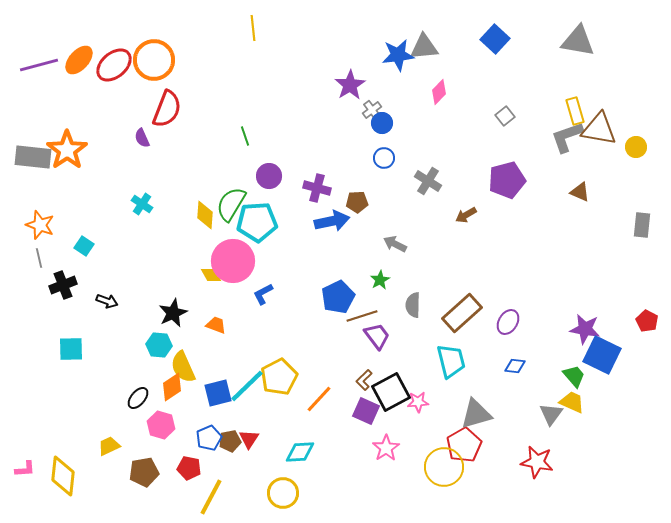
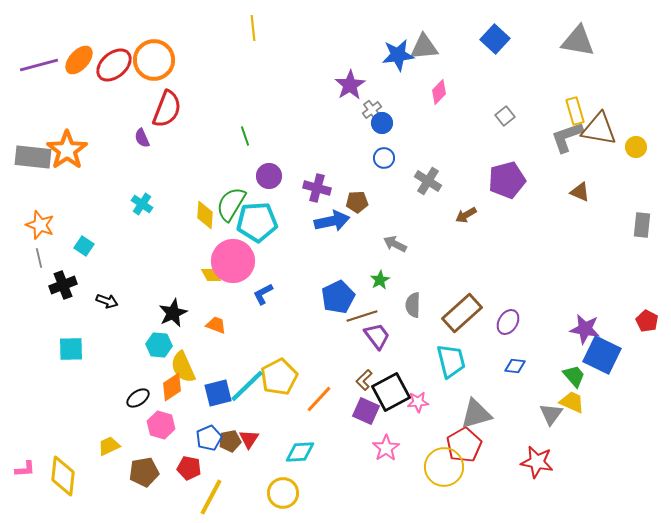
black ellipse at (138, 398): rotated 15 degrees clockwise
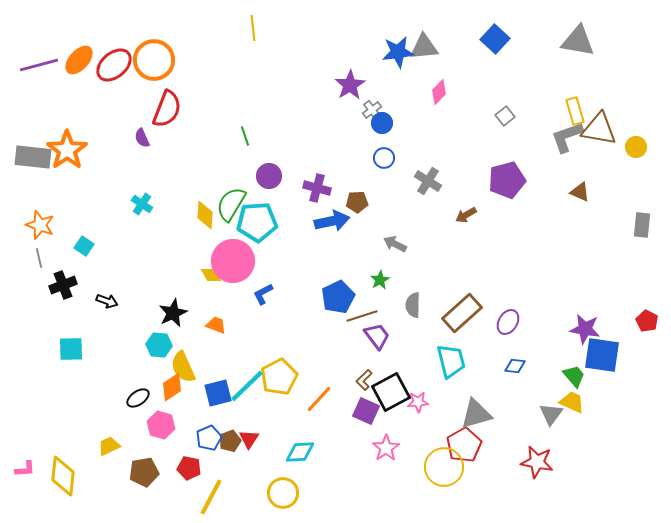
blue star at (398, 55): moved 3 px up
blue square at (602, 355): rotated 18 degrees counterclockwise
brown pentagon at (230, 441): rotated 10 degrees counterclockwise
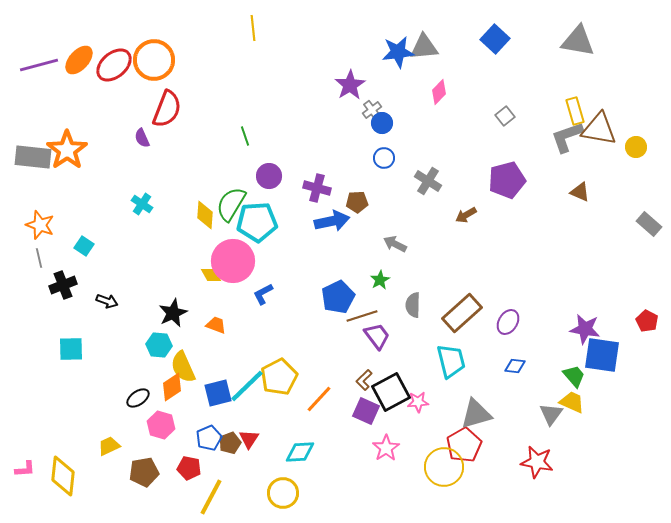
gray rectangle at (642, 225): moved 7 px right, 1 px up; rotated 55 degrees counterclockwise
brown pentagon at (230, 441): moved 2 px down
